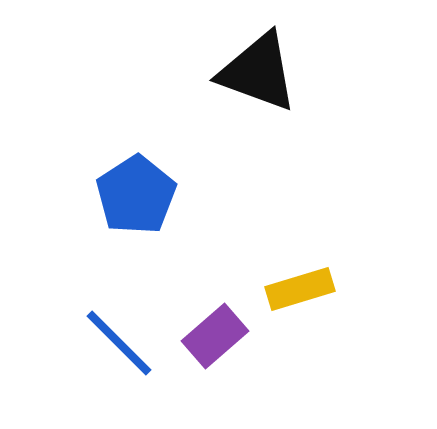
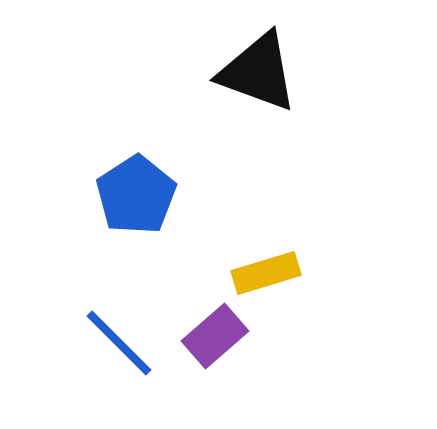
yellow rectangle: moved 34 px left, 16 px up
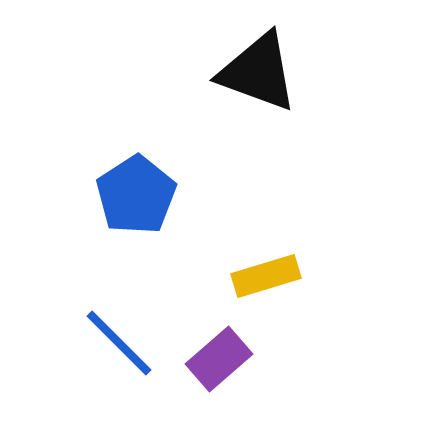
yellow rectangle: moved 3 px down
purple rectangle: moved 4 px right, 23 px down
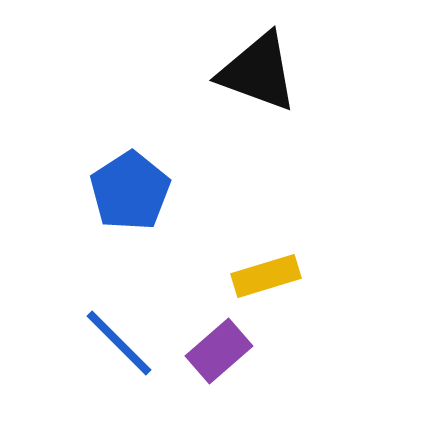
blue pentagon: moved 6 px left, 4 px up
purple rectangle: moved 8 px up
